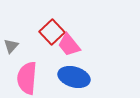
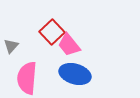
blue ellipse: moved 1 px right, 3 px up
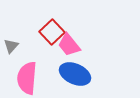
blue ellipse: rotated 8 degrees clockwise
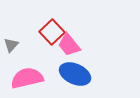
gray triangle: moved 1 px up
pink semicircle: rotated 72 degrees clockwise
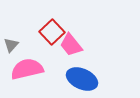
pink trapezoid: moved 2 px right
blue ellipse: moved 7 px right, 5 px down
pink semicircle: moved 9 px up
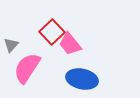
pink trapezoid: moved 1 px left, 1 px up
pink semicircle: moved 1 px up; rotated 44 degrees counterclockwise
blue ellipse: rotated 12 degrees counterclockwise
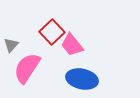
pink trapezoid: moved 2 px right, 1 px down
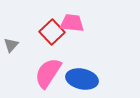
pink trapezoid: moved 22 px up; rotated 135 degrees clockwise
pink semicircle: moved 21 px right, 5 px down
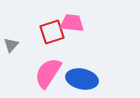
red square: rotated 25 degrees clockwise
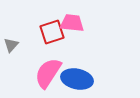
blue ellipse: moved 5 px left
